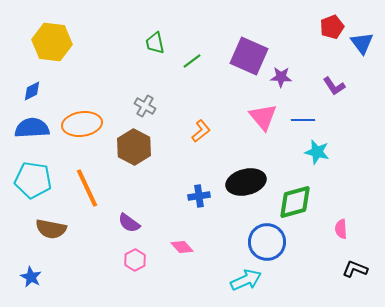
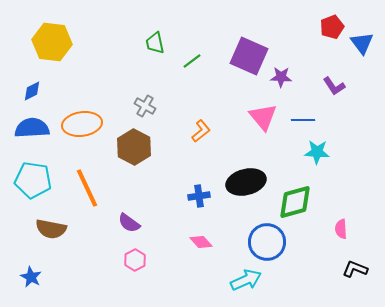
cyan star: rotated 10 degrees counterclockwise
pink diamond: moved 19 px right, 5 px up
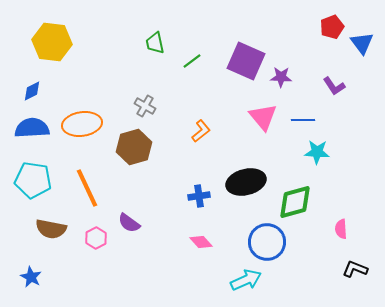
purple square: moved 3 px left, 5 px down
brown hexagon: rotated 16 degrees clockwise
pink hexagon: moved 39 px left, 22 px up
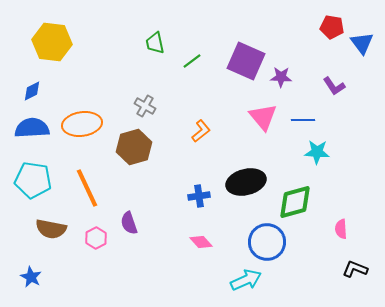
red pentagon: rotated 30 degrees clockwise
purple semicircle: rotated 35 degrees clockwise
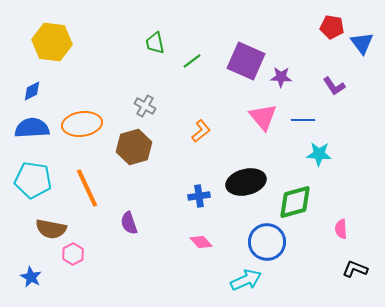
cyan star: moved 2 px right, 2 px down
pink hexagon: moved 23 px left, 16 px down
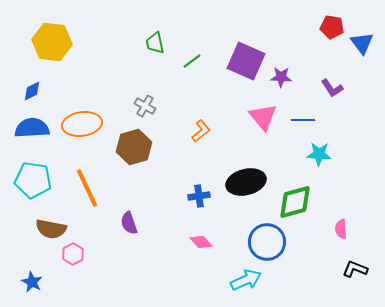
purple L-shape: moved 2 px left, 2 px down
blue star: moved 1 px right, 5 px down
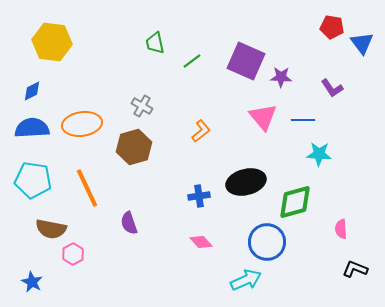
gray cross: moved 3 px left
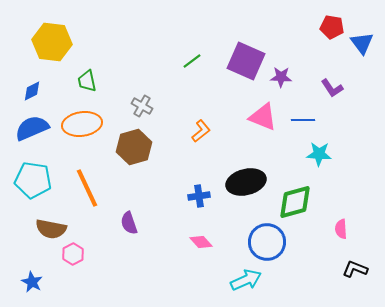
green trapezoid: moved 68 px left, 38 px down
pink triangle: rotated 28 degrees counterclockwise
blue semicircle: rotated 20 degrees counterclockwise
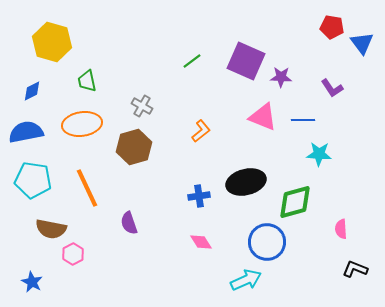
yellow hexagon: rotated 9 degrees clockwise
blue semicircle: moved 6 px left, 4 px down; rotated 12 degrees clockwise
pink diamond: rotated 10 degrees clockwise
